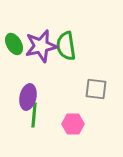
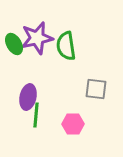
purple star: moved 4 px left, 8 px up
green line: moved 2 px right
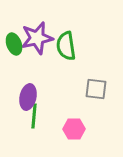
green ellipse: rotated 10 degrees clockwise
green line: moved 2 px left, 1 px down
pink hexagon: moved 1 px right, 5 px down
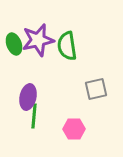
purple star: moved 1 px right, 2 px down
green semicircle: moved 1 px right
gray square: rotated 20 degrees counterclockwise
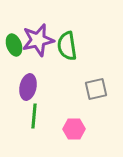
green ellipse: moved 1 px down
purple ellipse: moved 10 px up
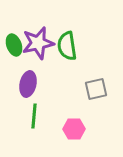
purple star: moved 3 px down
purple ellipse: moved 3 px up
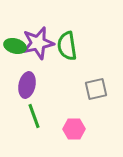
green ellipse: moved 1 px right, 1 px down; rotated 55 degrees counterclockwise
purple ellipse: moved 1 px left, 1 px down
green line: rotated 25 degrees counterclockwise
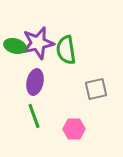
green semicircle: moved 1 px left, 4 px down
purple ellipse: moved 8 px right, 3 px up
